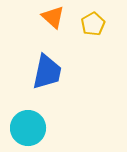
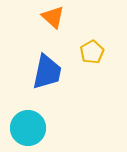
yellow pentagon: moved 1 px left, 28 px down
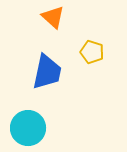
yellow pentagon: rotated 25 degrees counterclockwise
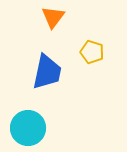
orange triangle: rotated 25 degrees clockwise
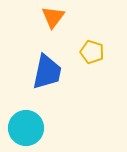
cyan circle: moved 2 px left
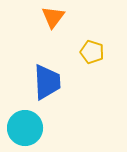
blue trapezoid: moved 10 px down; rotated 15 degrees counterclockwise
cyan circle: moved 1 px left
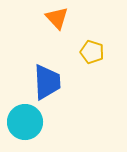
orange triangle: moved 4 px right, 1 px down; rotated 20 degrees counterclockwise
cyan circle: moved 6 px up
